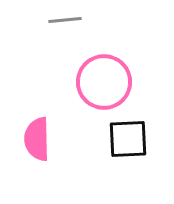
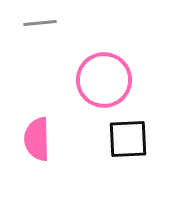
gray line: moved 25 px left, 3 px down
pink circle: moved 2 px up
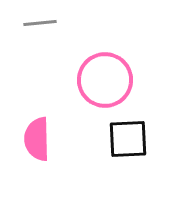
pink circle: moved 1 px right
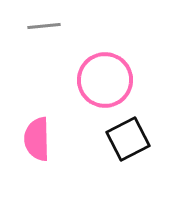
gray line: moved 4 px right, 3 px down
black square: rotated 24 degrees counterclockwise
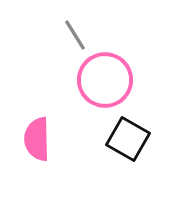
gray line: moved 31 px right, 9 px down; rotated 64 degrees clockwise
black square: rotated 33 degrees counterclockwise
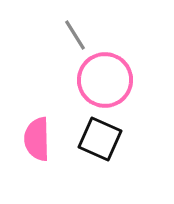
black square: moved 28 px left; rotated 6 degrees counterclockwise
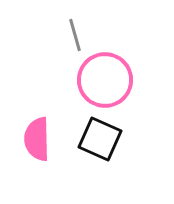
gray line: rotated 16 degrees clockwise
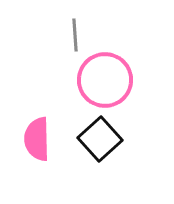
gray line: rotated 12 degrees clockwise
black square: rotated 24 degrees clockwise
